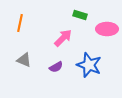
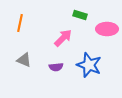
purple semicircle: rotated 24 degrees clockwise
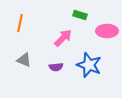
pink ellipse: moved 2 px down
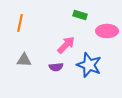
pink arrow: moved 3 px right, 7 px down
gray triangle: rotated 21 degrees counterclockwise
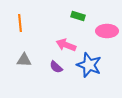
green rectangle: moved 2 px left, 1 px down
orange line: rotated 18 degrees counterclockwise
pink arrow: rotated 114 degrees counterclockwise
purple semicircle: rotated 48 degrees clockwise
